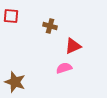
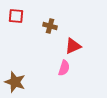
red square: moved 5 px right
pink semicircle: rotated 126 degrees clockwise
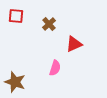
brown cross: moved 1 px left, 2 px up; rotated 32 degrees clockwise
red triangle: moved 1 px right, 2 px up
pink semicircle: moved 9 px left
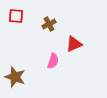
brown cross: rotated 16 degrees clockwise
pink semicircle: moved 2 px left, 7 px up
brown star: moved 5 px up
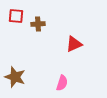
brown cross: moved 11 px left; rotated 24 degrees clockwise
pink semicircle: moved 9 px right, 22 px down
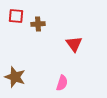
red triangle: rotated 42 degrees counterclockwise
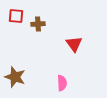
pink semicircle: rotated 21 degrees counterclockwise
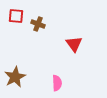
brown cross: rotated 24 degrees clockwise
brown star: rotated 25 degrees clockwise
pink semicircle: moved 5 px left
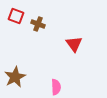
red square: rotated 14 degrees clockwise
pink semicircle: moved 1 px left, 4 px down
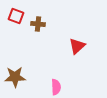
brown cross: rotated 16 degrees counterclockwise
red triangle: moved 3 px right, 2 px down; rotated 24 degrees clockwise
brown star: rotated 25 degrees clockwise
